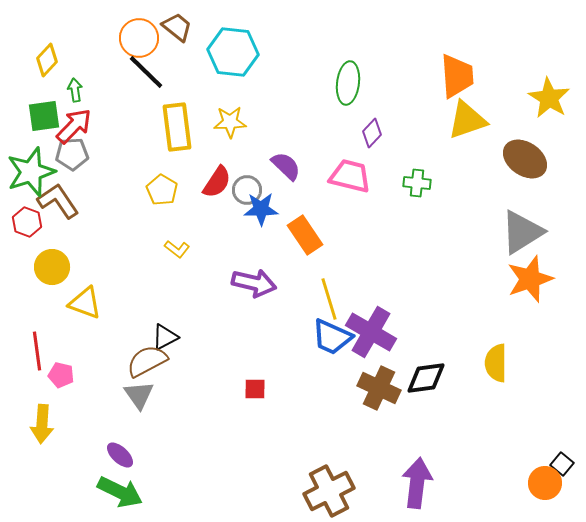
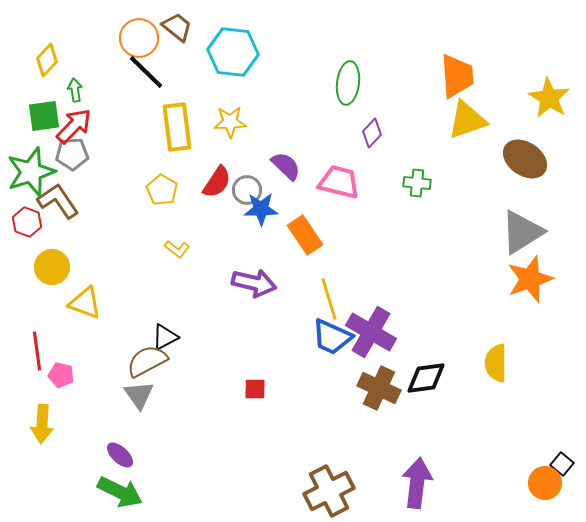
pink trapezoid at (350, 176): moved 11 px left, 6 px down
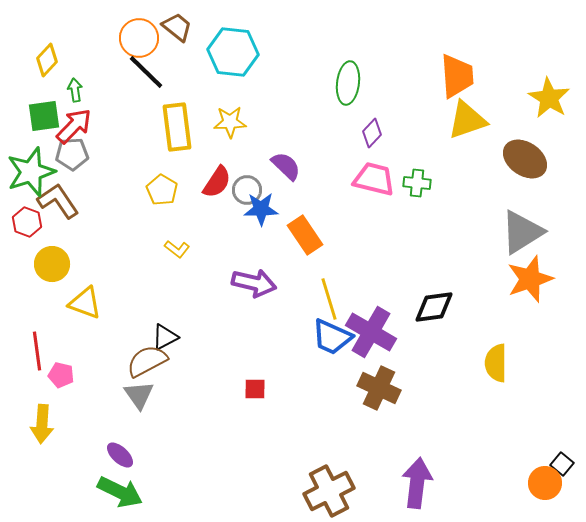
pink trapezoid at (339, 182): moved 35 px right, 3 px up
yellow circle at (52, 267): moved 3 px up
black diamond at (426, 378): moved 8 px right, 71 px up
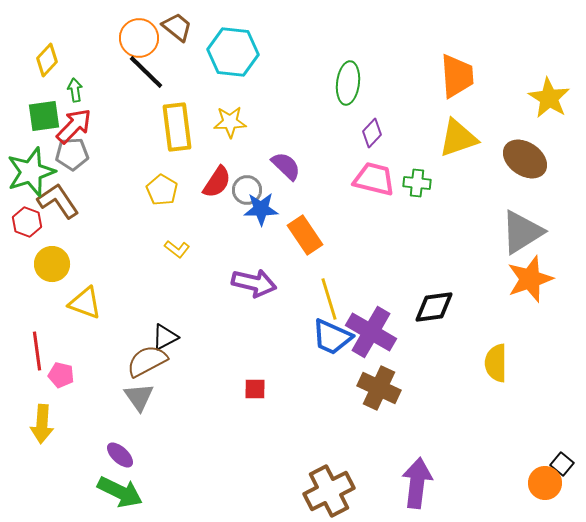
yellow triangle at (467, 120): moved 9 px left, 18 px down
gray triangle at (139, 395): moved 2 px down
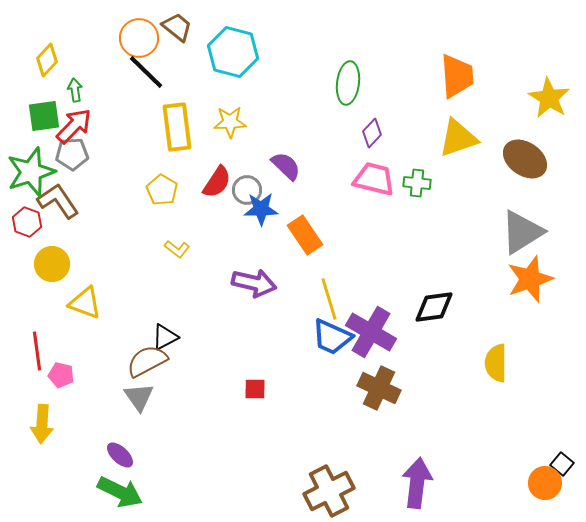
cyan hexagon at (233, 52): rotated 9 degrees clockwise
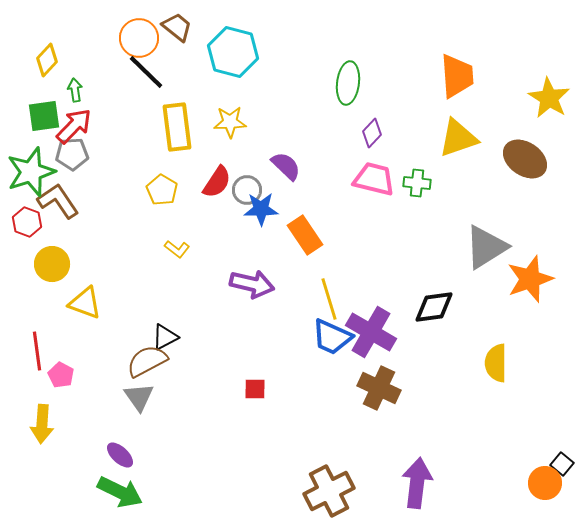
gray triangle at (522, 232): moved 36 px left, 15 px down
purple arrow at (254, 283): moved 2 px left, 1 px down
pink pentagon at (61, 375): rotated 15 degrees clockwise
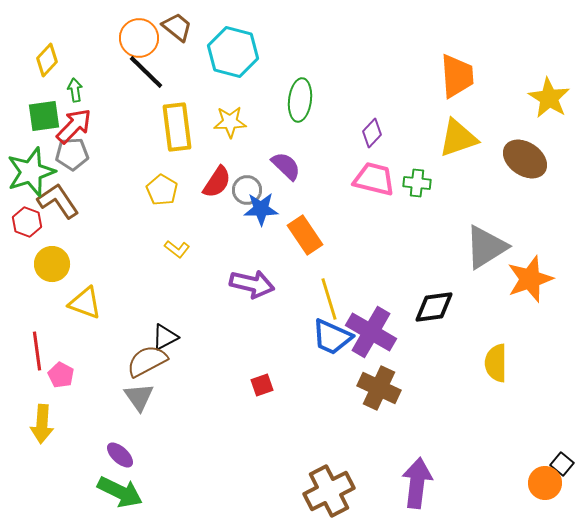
green ellipse at (348, 83): moved 48 px left, 17 px down
red square at (255, 389): moved 7 px right, 4 px up; rotated 20 degrees counterclockwise
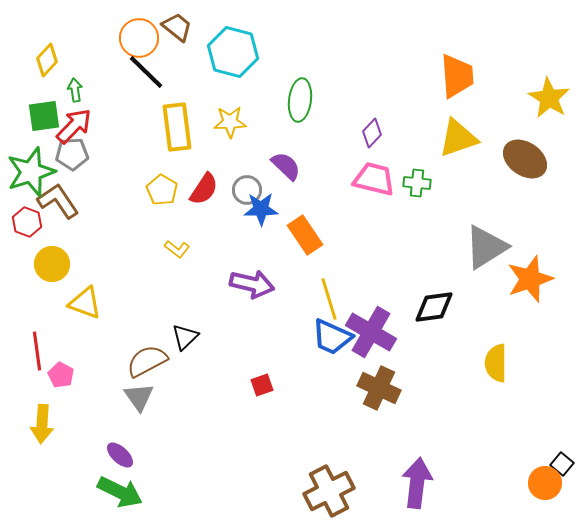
red semicircle at (217, 182): moved 13 px left, 7 px down
black triangle at (165, 337): moved 20 px right; rotated 16 degrees counterclockwise
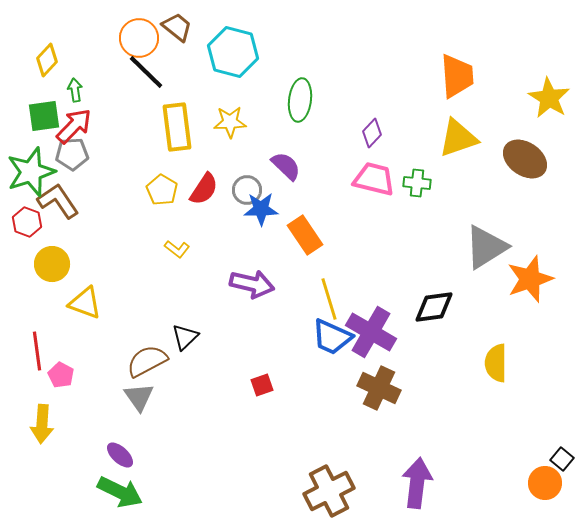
black square at (562, 464): moved 5 px up
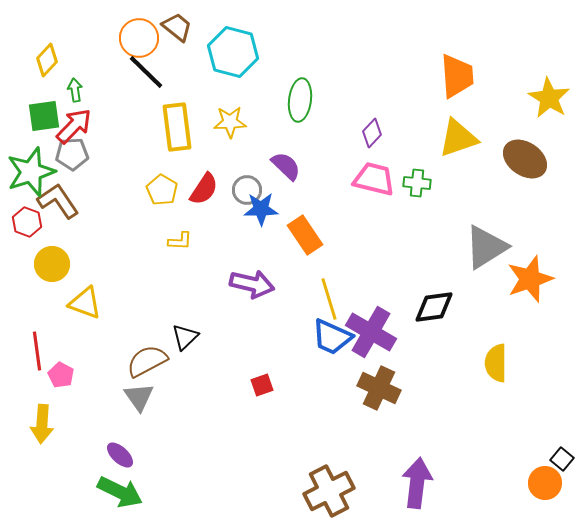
yellow L-shape at (177, 249): moved 3 px right, 8 px up; rotated 35 degrees counterclockwise
